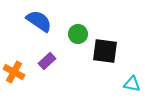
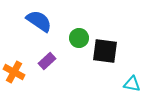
green circle: moved 1 px right, 4 px down
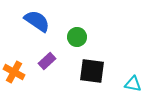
blue semicircle: moved 2 px left
green circle: moved 2 px left, 1 px up
black square: moved 13 px left, 20 px down
cyan triangle: moved 1 px right
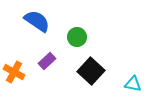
black square: moved 1 px left; rotated 36 degrees clockwise
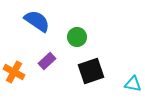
black square: rotated 28 degrees clockwise
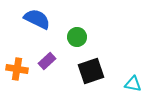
blue semicircle: moved 2 px up; rotated 8 degrees counterclockwise
orange cross: moved 3 px right, 3 px up; rotated 20 degrees counterclockwise
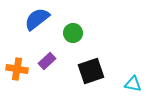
blue semicircle: rotated 64 degrees counterclockwise
green circle: moved 4 px left, 4 px up
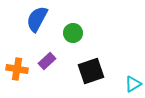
blue semicircle: rotated 24 degrees counterclockwise
cyan triangle: rotated 42 degrees counterclockwise
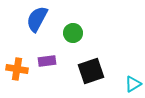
purple rectangle: rotated 36 degrees clockwise
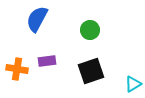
green circle: moved 17 px right, 3 px up
